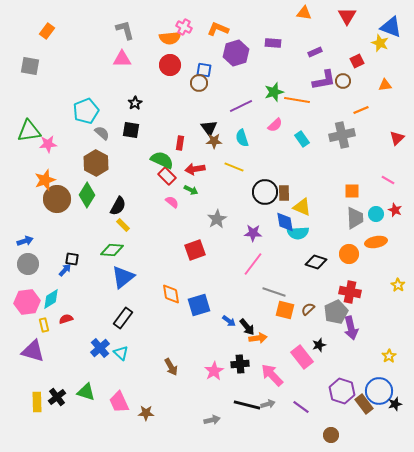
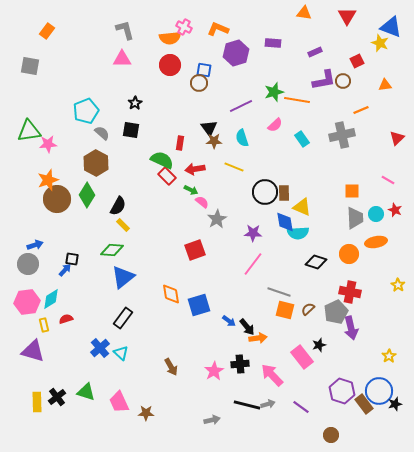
orange star at (45, 180): moved 3 px right
pink semicircle at (172, 202): moved 30 px right
blue arrow at (25, 241): moved 10 px right, 4 px down
gray line at (274, 292): moved 5 px right
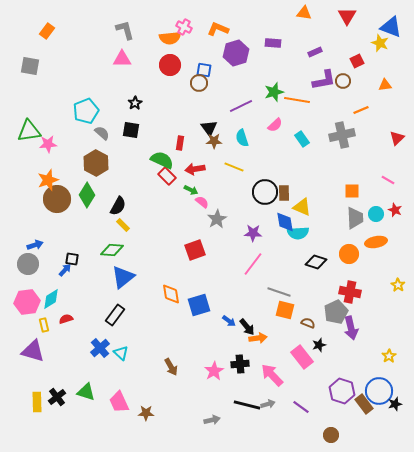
brown semicircle at (308, 309): moved 14 px down; rotated 64 degrees clockwise
black rectangle at (123, 318): moved 8 px left, 3 px up
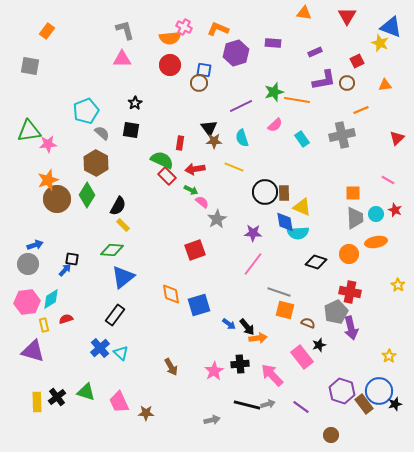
brown circle at (343, 81): moved 4 px right, 2 px down
orange square at (352, 191): moved 1 px right, 2 px down
blue arrow at (229, 321): moved 3 px down
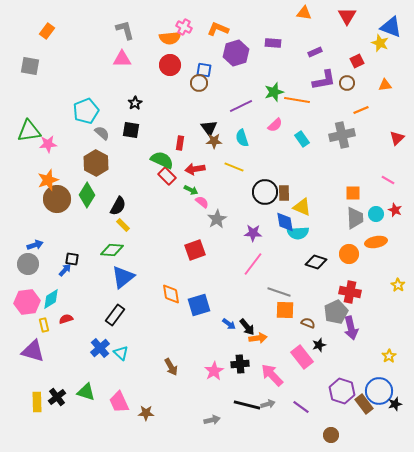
orange square at (285, 310): rotated 12 degrees counterclockwise
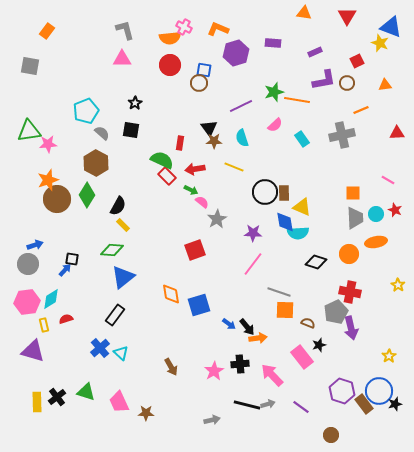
red triangle at (397, 138): moved 5 px up; rotated 42 degrees clockwise
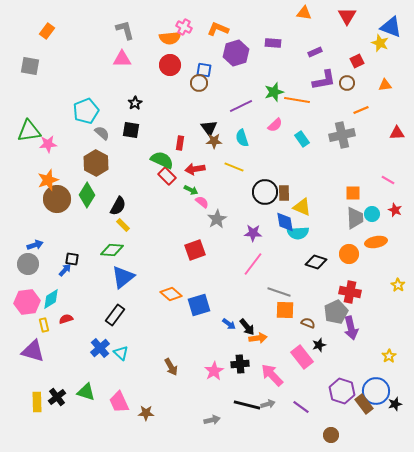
cyan circle at (376, 214): moved 4 px left
orange diamond at (171, 294): rotated 40 degrees counterclockwise
blue circle at (379, 391): moved 3 px left
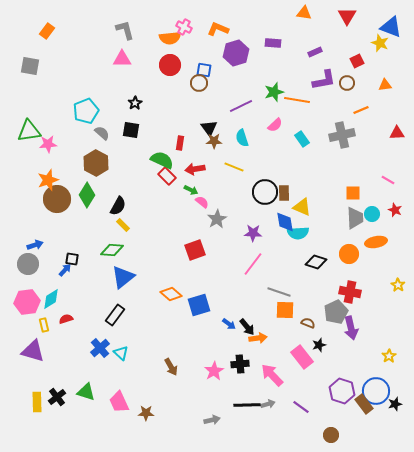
black line at (247, 405): rotated 16 degrees counterclockwise
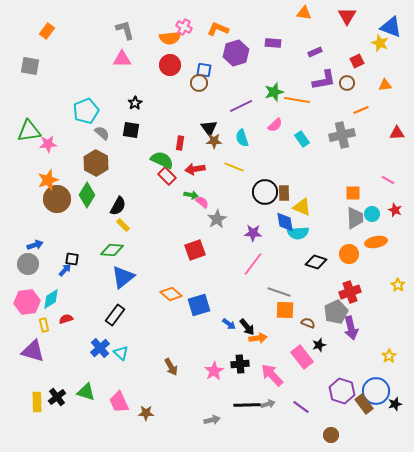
green arrow at (191, 190): moved 5 px down; rotated 16 degrees counterclockwise
red cross at (350, 292): rotated 30 degrees counterclockwise
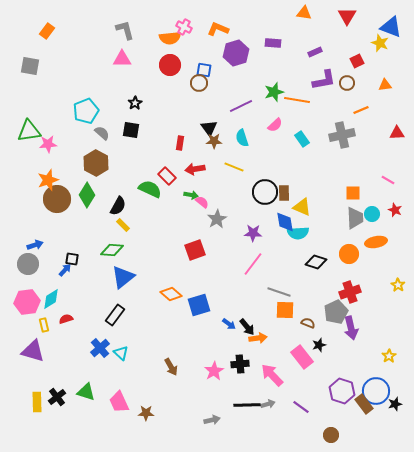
green semicircle at (162, 160): moved 12 px left, 29 px down
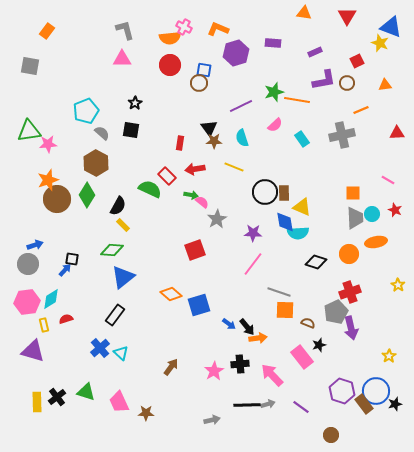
brown arrow at (171, 367): rotated 114 degrees counterclockwise
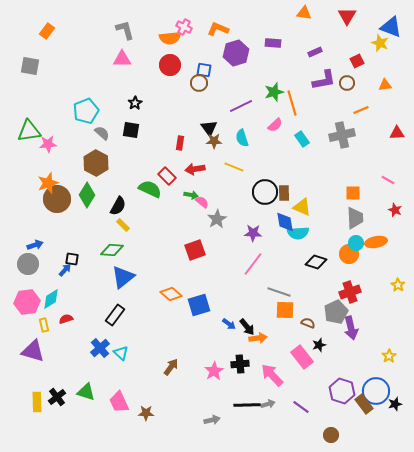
orange line at (297, 100): moved 5 px left, 3 px down; rotated 65 degrees clockwise
orange star at (48, 180): moved 3 px down
cyan circle at (372, 214): moved 16 px left, 29 px down
